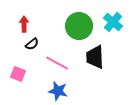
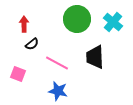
green circle: moved 2 px left, 7 px up
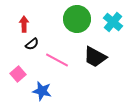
black trapezoid: rotated 60 degrees counterclockwise
pink line: moved 3 px up
pink square: rotated 28 degrees clockwise
blue star: moved 16 px left
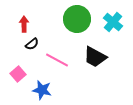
blue star: moved 1 px up
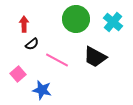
green circle: moved 1 px left
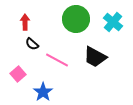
red arrow: moved 1 px right, 2 px up
black semicircle: rotated 80 degrees clockwise
blue star: moved 1 px right, 2 px down; rotated 24 degrees clockwise
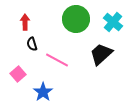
black semicircle: rotated 32 degrees clockwise
black trapezoid: moved 6 px right, 3 px up; rotated 110 degrees clockwise
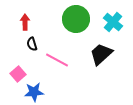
blue star: moved 9 px left; rotated 30 degrees clockwise
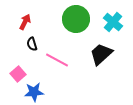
red arrow: rotated 28 degrees clockwise
